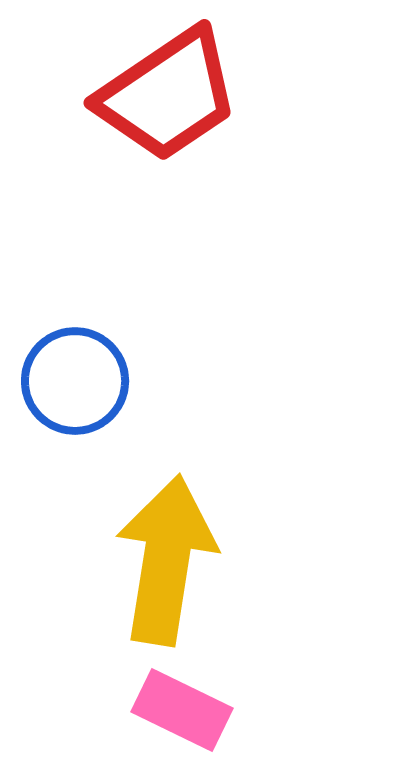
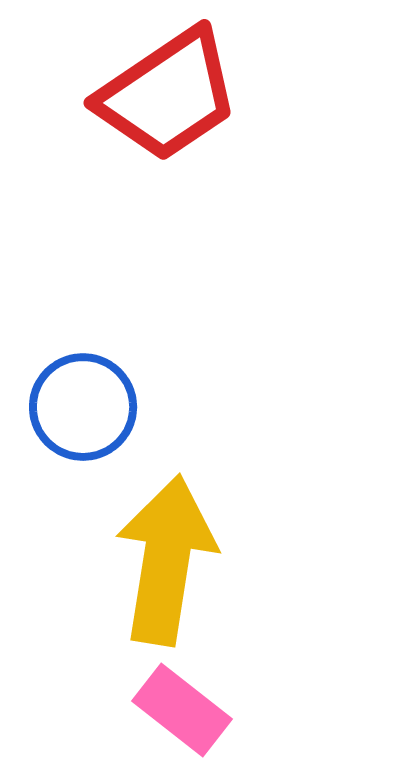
blue circle: moved 8 px right, 26 px down
pink rectangle: rotated 12 degrees clockwise
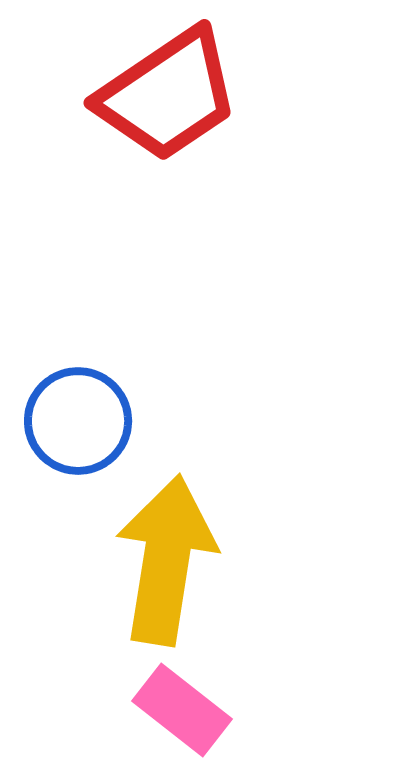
blue circle: moved 5 px left, 14 px down
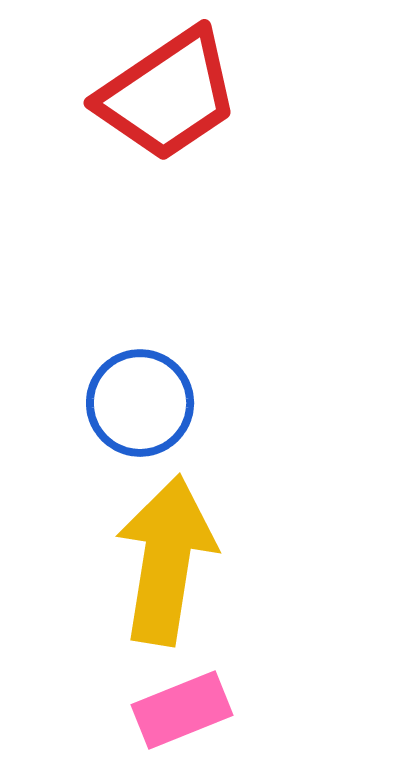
blue circle: moved 62 px right, 18 px up
pink rectangle: rotated 60 degrees counterclockwise
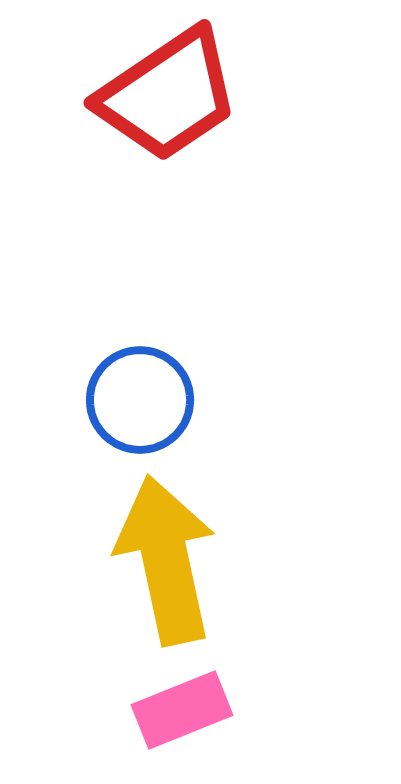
blue circle: moved 3 px up
yellow arrow: rotated 21 degrees counterclockwise
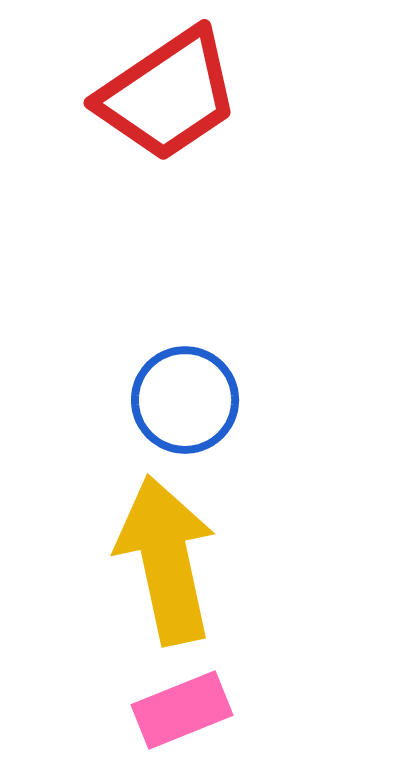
blue circle: moved 45 px right
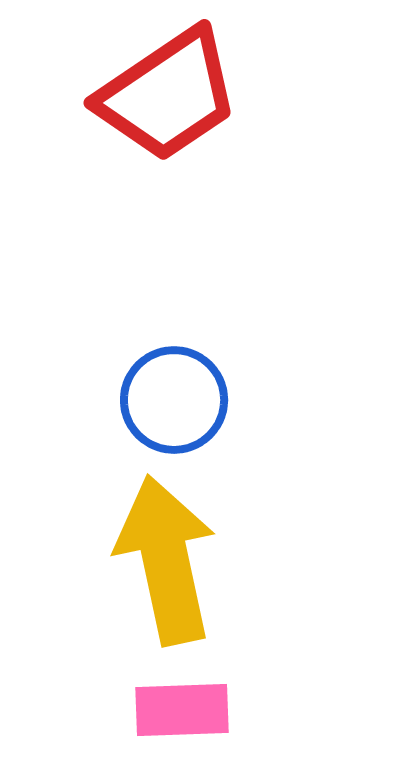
blue circle: moved 11 px left
pink rectangle: rotated 20 degrees clockwise
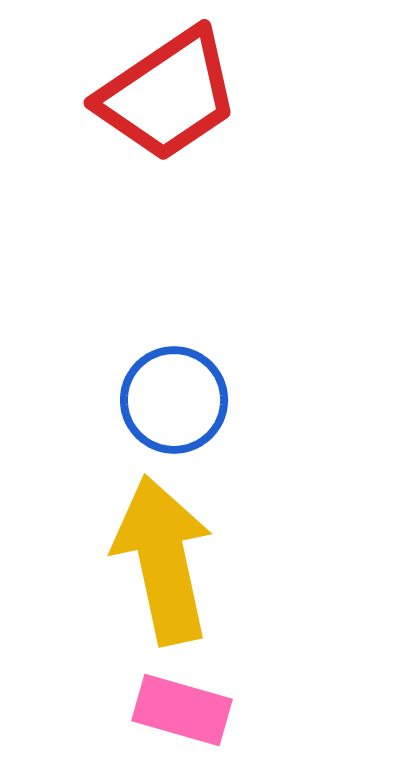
yellow arrow: moved 3 px left
pink rectangle: rotated 18 degrees clockwise
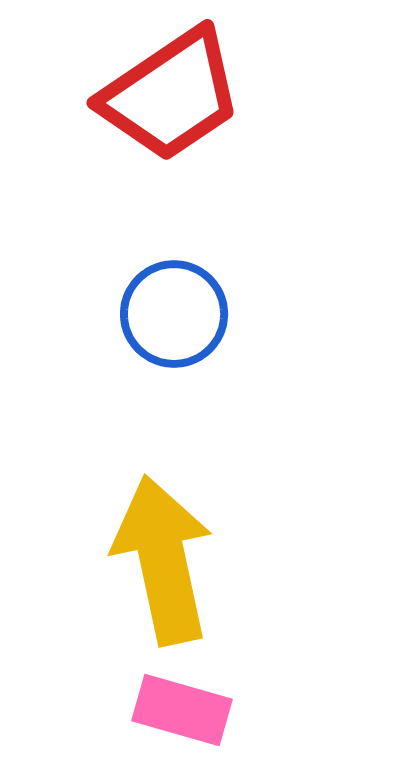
red trapezoid: moved 3 px right
blue circle: moved 86 px up
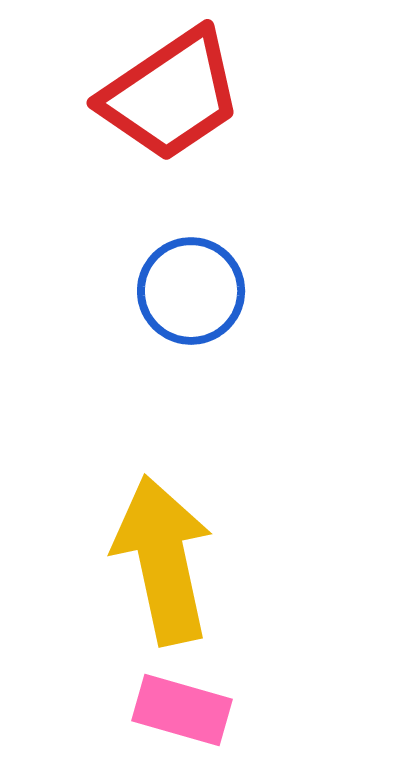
blue circle: moved 17 px right, 23 px up
